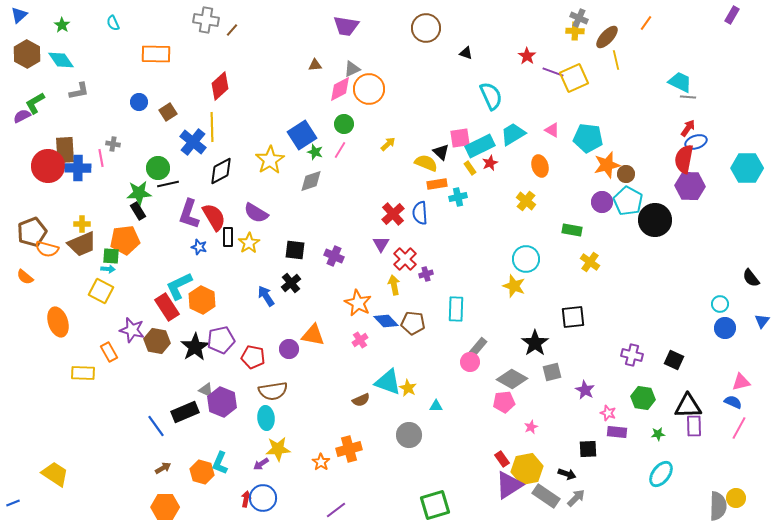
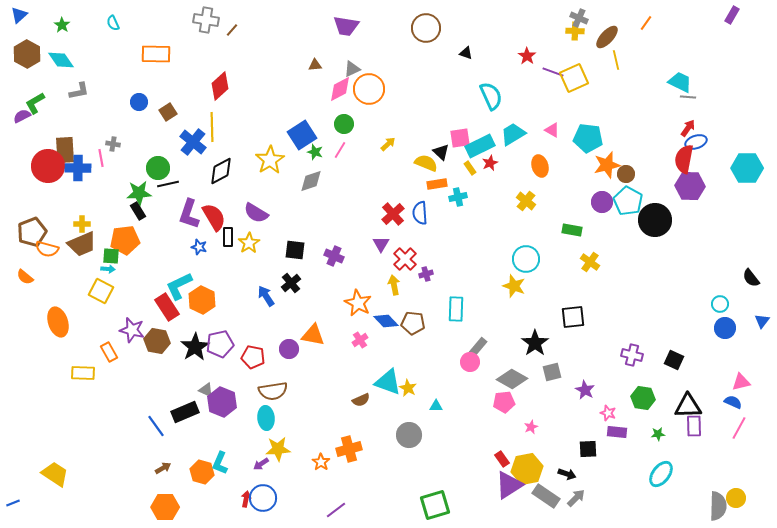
purple pentagon at (221, 340): moved 1 px left, 4 px down
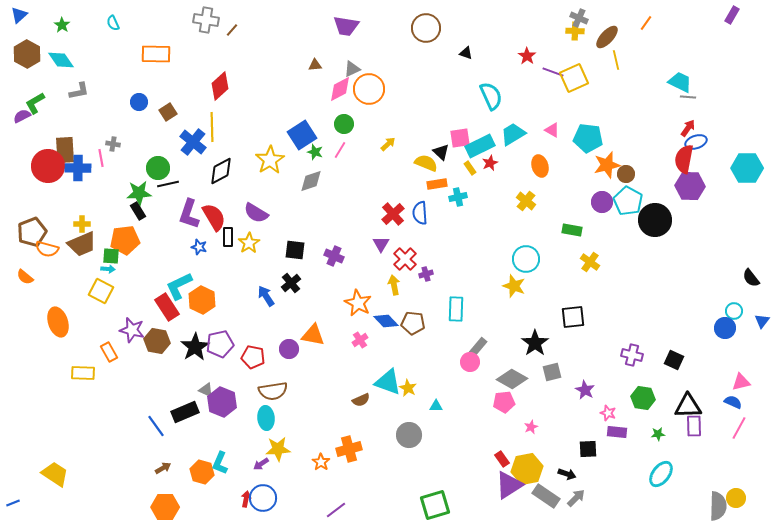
cyan circle at (720, 304): moved 14 px right, 7 px down
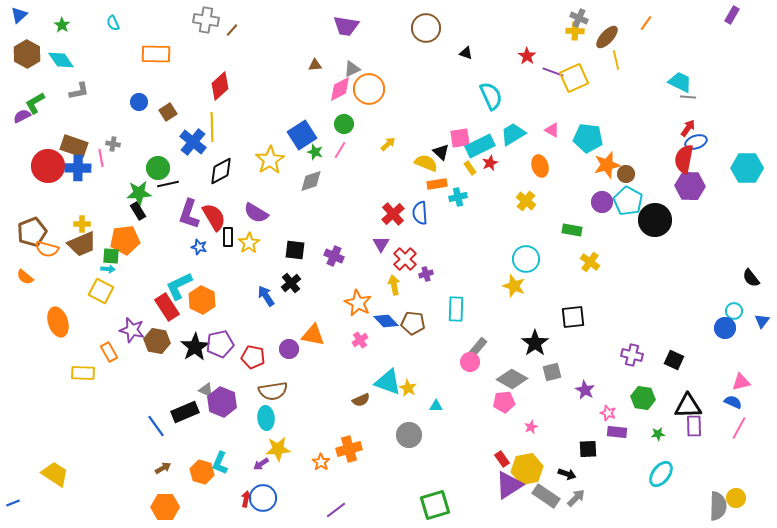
brown rectangle at (65, 150): moved 9 px right, 4 px up; rotated 68 degrees counterclockwise
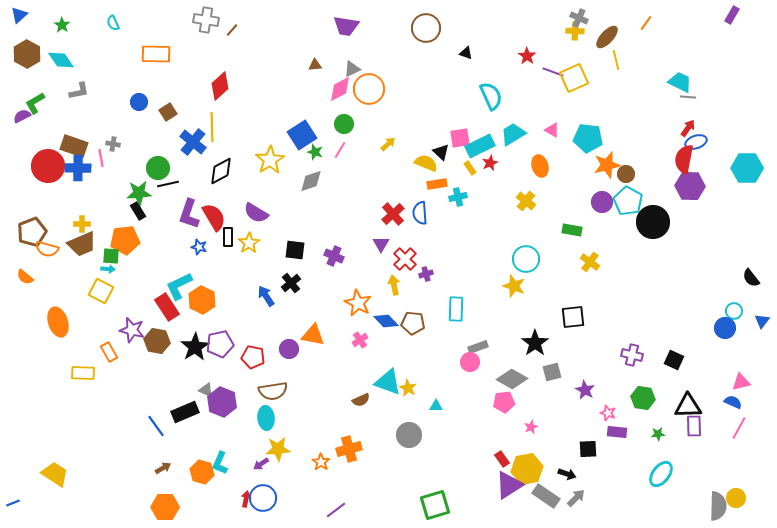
black circle at (655, 220): moved 2 px left, 2 px down
gray rectangle at (478, 347): rotated 30 degrees clockwise
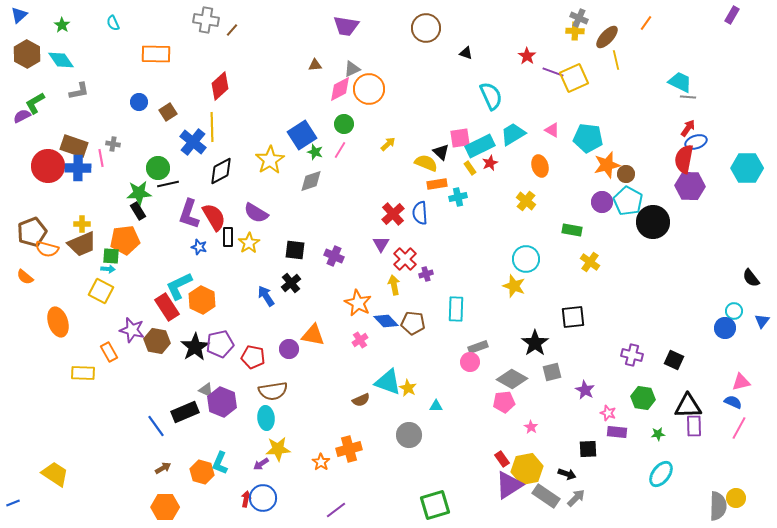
pink star at (531, 427): rotated 16 degrees counterclockwise
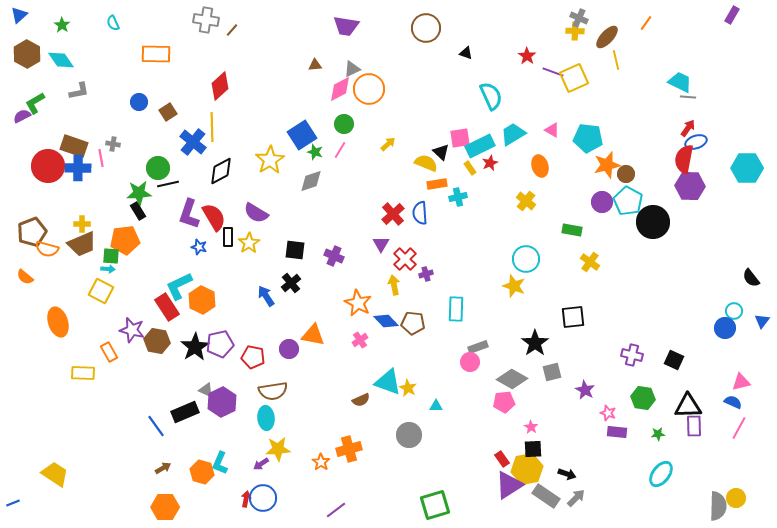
purple hexagon at (222, 402): rotated 12 degrees clockwise
black square at (588, 449): moved 55 px left
